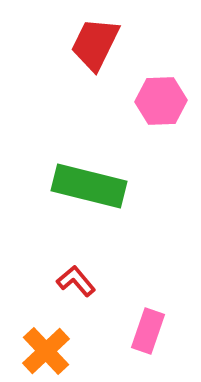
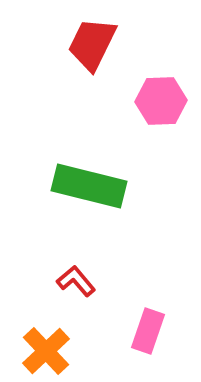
red trapezoid: moved 3 px left
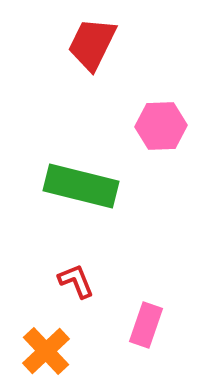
pink hexagon: moved 25 px down
green rectangle: moved 8 px left
red L-shape: rotated 18 degrees clockwise
pink rectangle: moved 2 px left, 6 px up
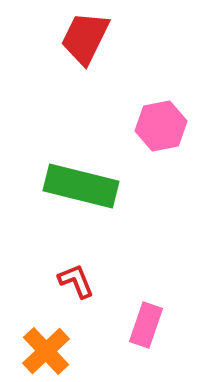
red trapezoid: moved 7 px left, 6 px up
pink hexagon: rotated 9 degrees counterclockwise
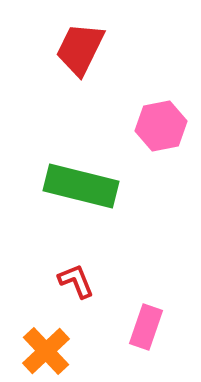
red trapezoid: moved 5 px left, 11 px down
pink rectangle: moved 2 px down
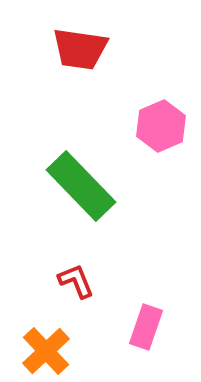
red trapezoid: rotated 108 degrees counterclockwise
pink hexagon: rotated 12 degrees counterclockwise
green rectangle: rotated 32 degrees clockwise
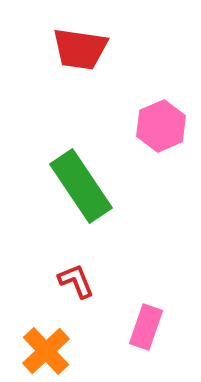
green rectangle: rotated 10 degrees clockwise
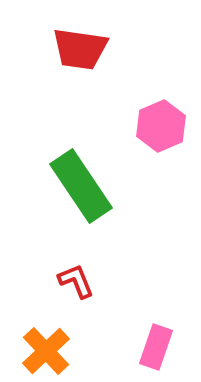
pink rectangle: moved 10 px right, 20 px down
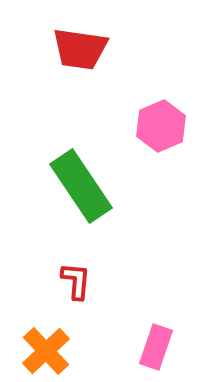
red L-shape: rotated 27 degrees clockwise
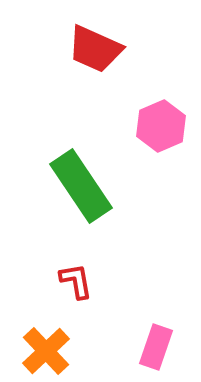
red trapezoid: moved 15 px right; rotated 16 degrees clockwise
red L-shape: rotated 15 degrees counterclockwise
